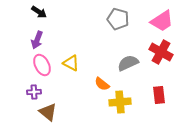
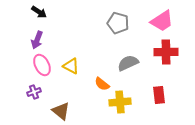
gray pentagon: moved 4 px down
red cross: moved 5 px right; rotated 30 degrees counterclockwise
yellow triangle: moved 3 px down
purple cross: rotated 16 degrees counterclockwise
brown triangle: moved 13 px right, 1 px up
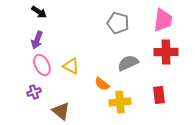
pink trapezoid: moved 1 px right, 1 px up; rotated 50 degrees counterclockwise
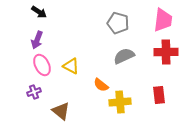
gray semicircle: moved 4 px left, 7 px up
orange semicircle: moved 1 px left, 1 px down
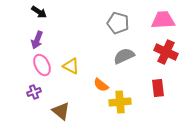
pink trapezoid: rotated 100 degrees counterclockwise
red cross: rotated 25 degrees clockwise
red rectangle: moved 1 px left, 7 px up
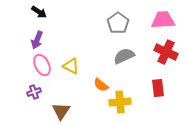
gray pentagon: rotated 20 degrees clockwise
brown triangle: rotated 24 degrees clockwise
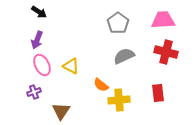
red cross: rotated 10 degrees counterclockwise
red rectangle: moved 5 px down
yellow cross: moved 1 px left, 2 px up
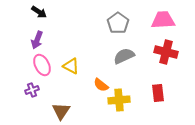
purple cross: moved 2 px left, 2 px up
